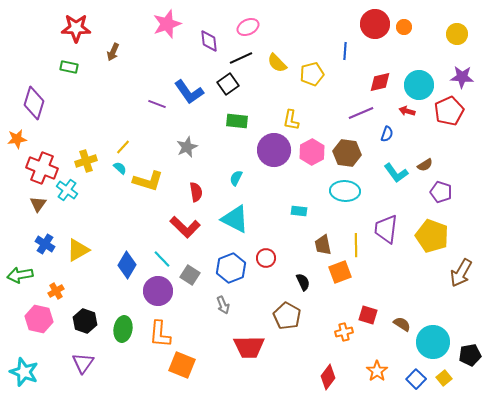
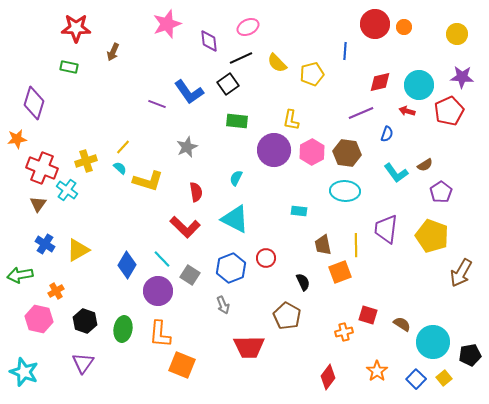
purple pentagon at (441, 192): rotated 20 degrees clockwise
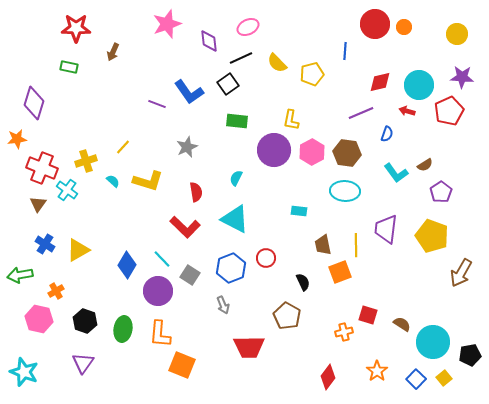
cyan semicircle at (120, 168): moved 7 px left, 13 px down
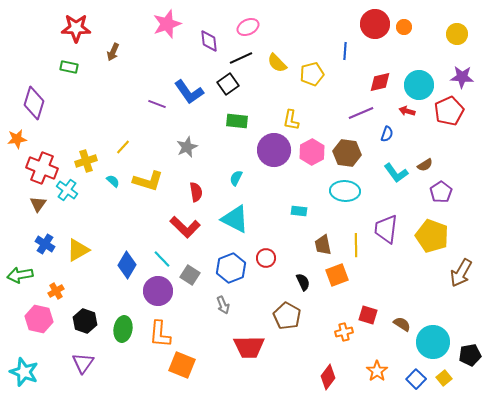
orange square at (340, 272): moved 3 px left, 3 px down
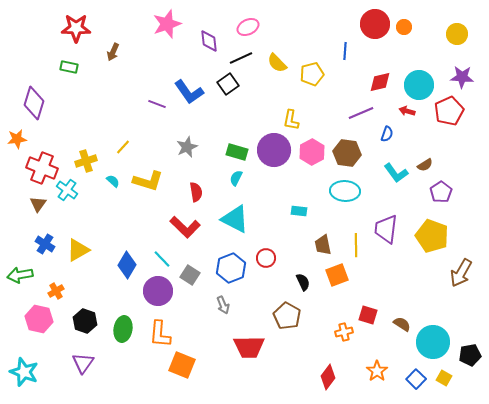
green rectangle at (237, 121): moved 31 px down; rotated 10 degrees clockwise
yellow square at (444, 378): rotated 21 degrees counterclockwise
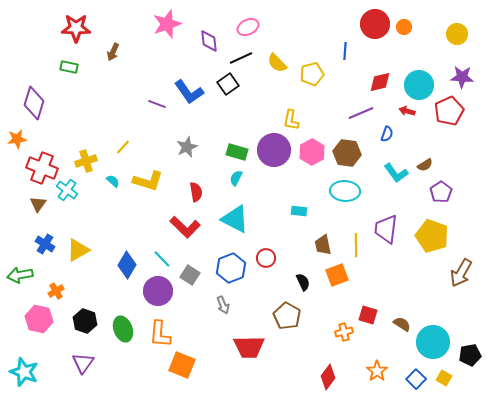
green ellipse at (123, 329): rotated 30 degrees counterclockwise
